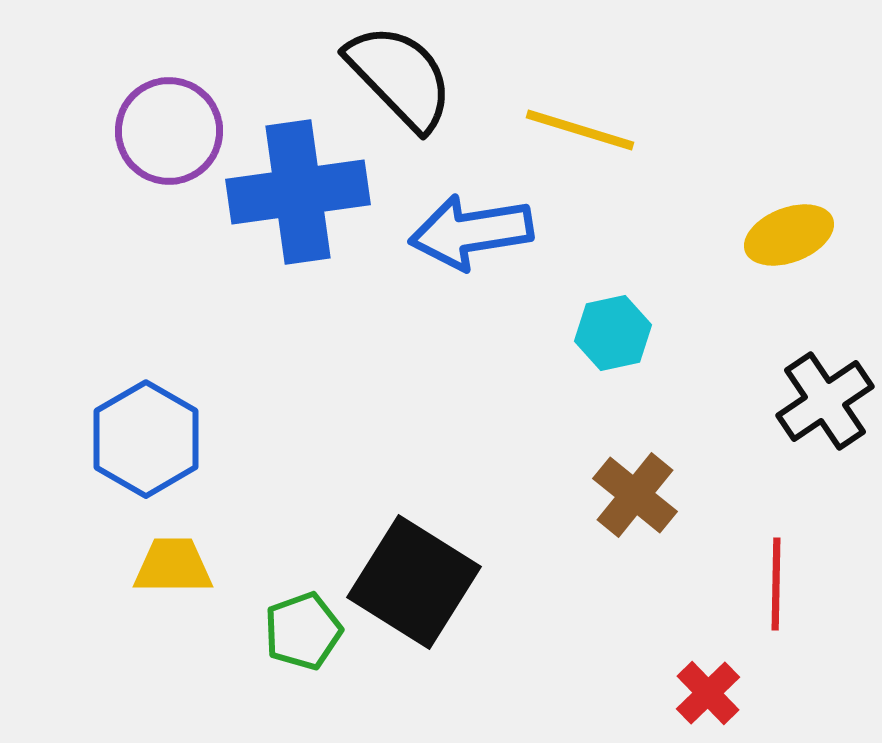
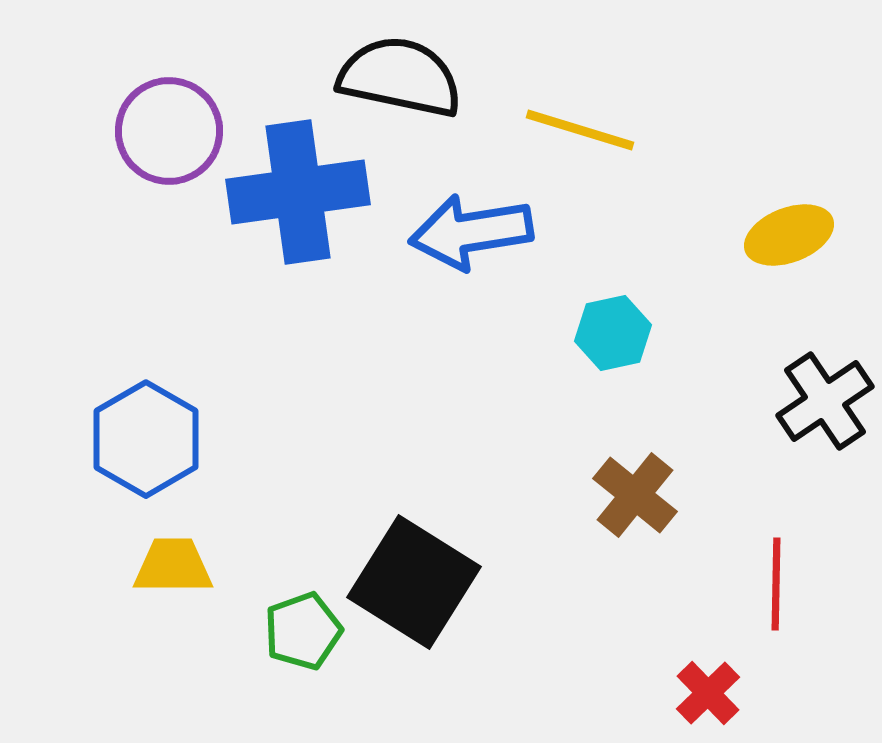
black semicircle: rotated 34 degrees counterclockwise
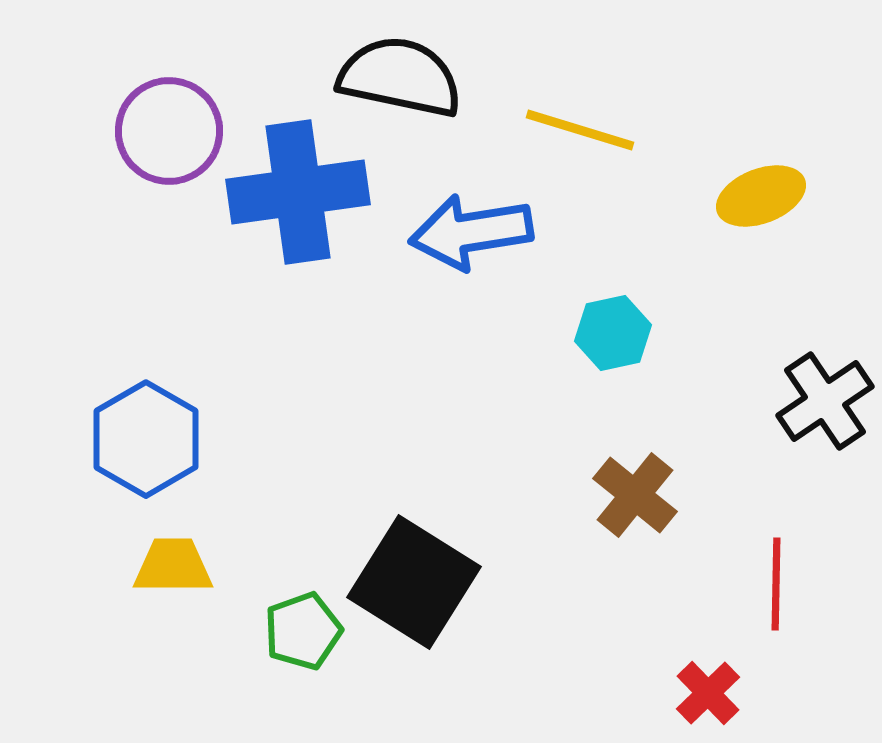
yellow ellipse: moved 28 px left, 39 px up
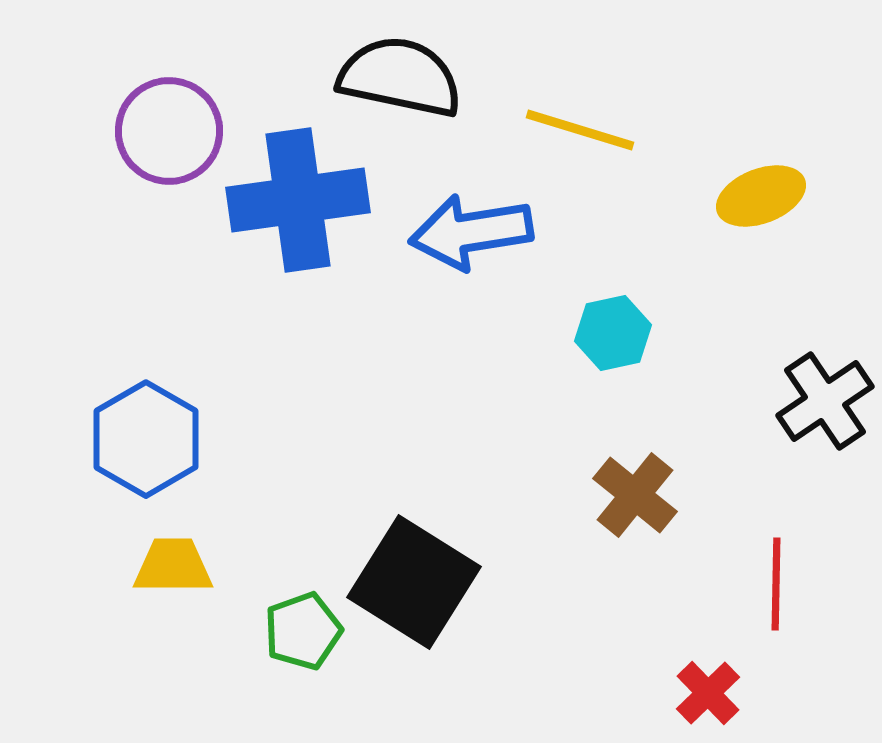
blue cross: moved 8 px down
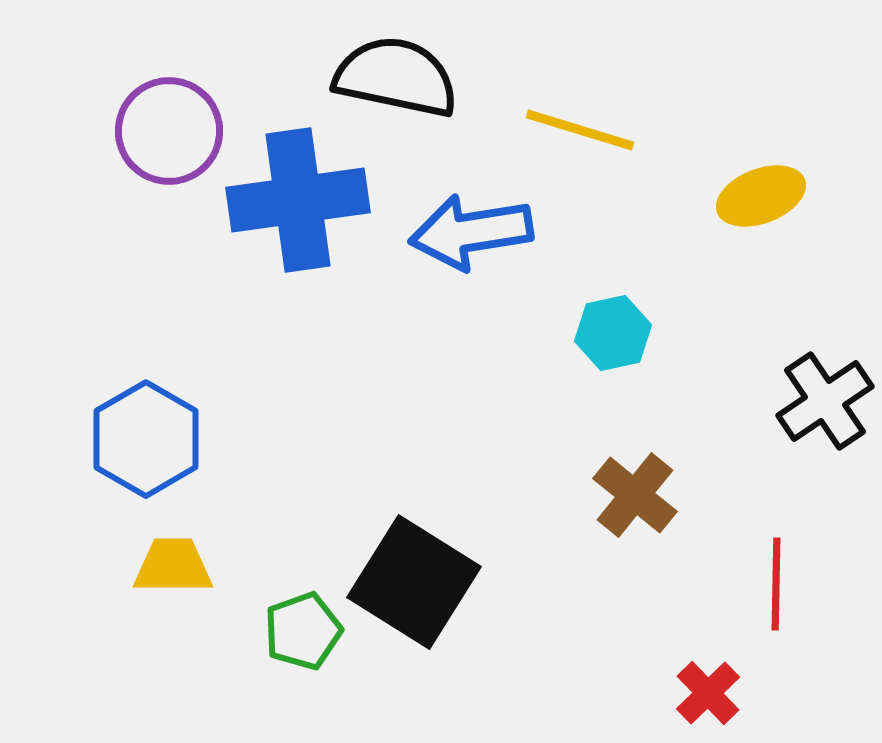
black semicircle: moved 4 px left
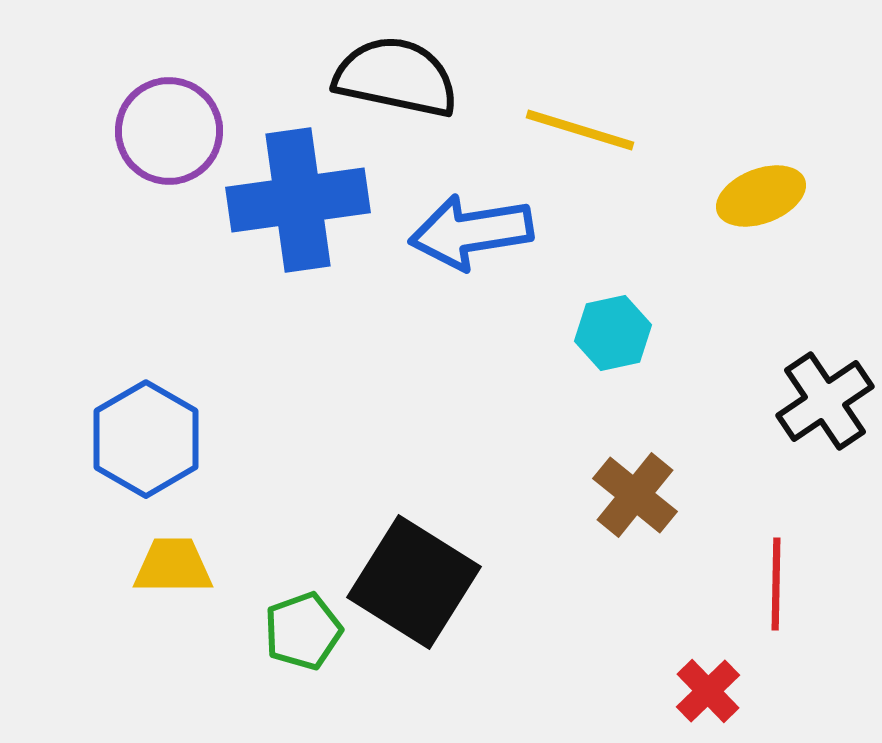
red cross: moved 2 px up
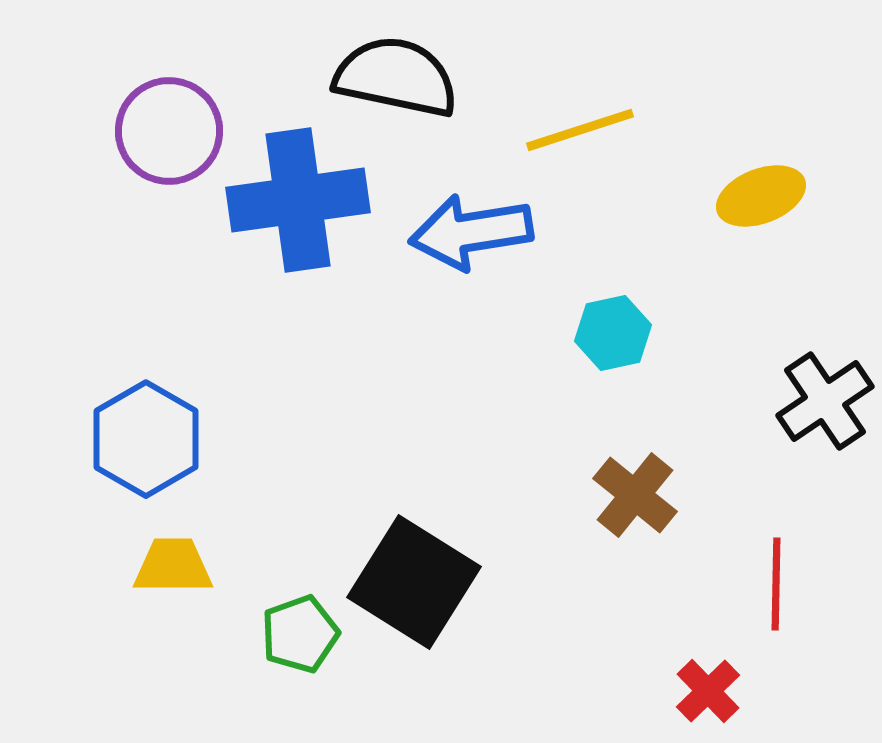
yellow line: rotated 35 degrees counterclockwise
green pentagon: moved 3 px left, 3 px down
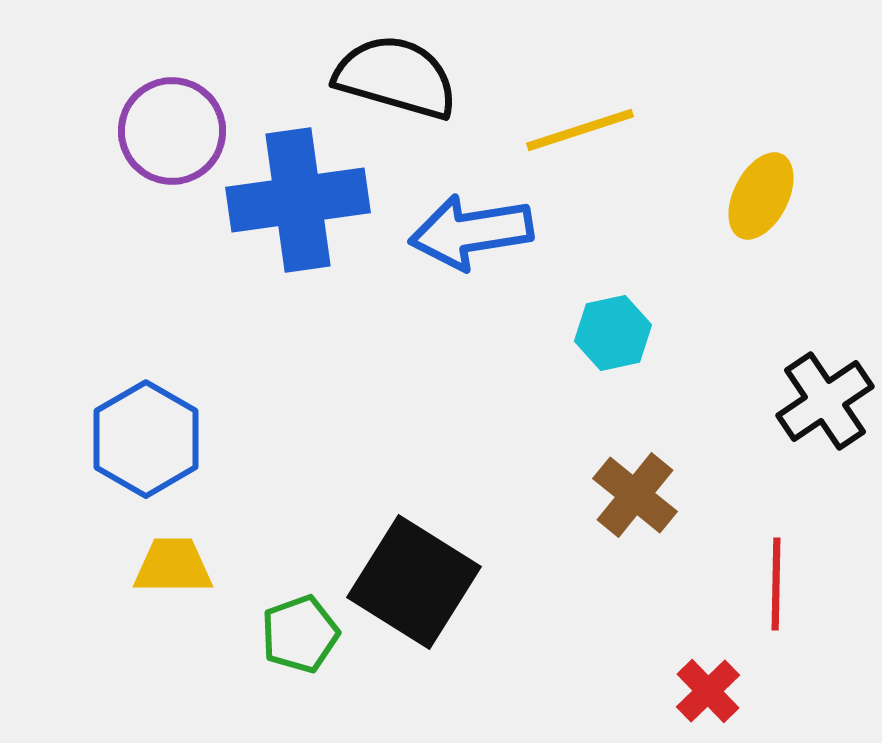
black semicircle: rotated 4 degrees clockwise
purple circle: moved 3 px right
yellow ellipse: rotated 42 degrees counterclockwise
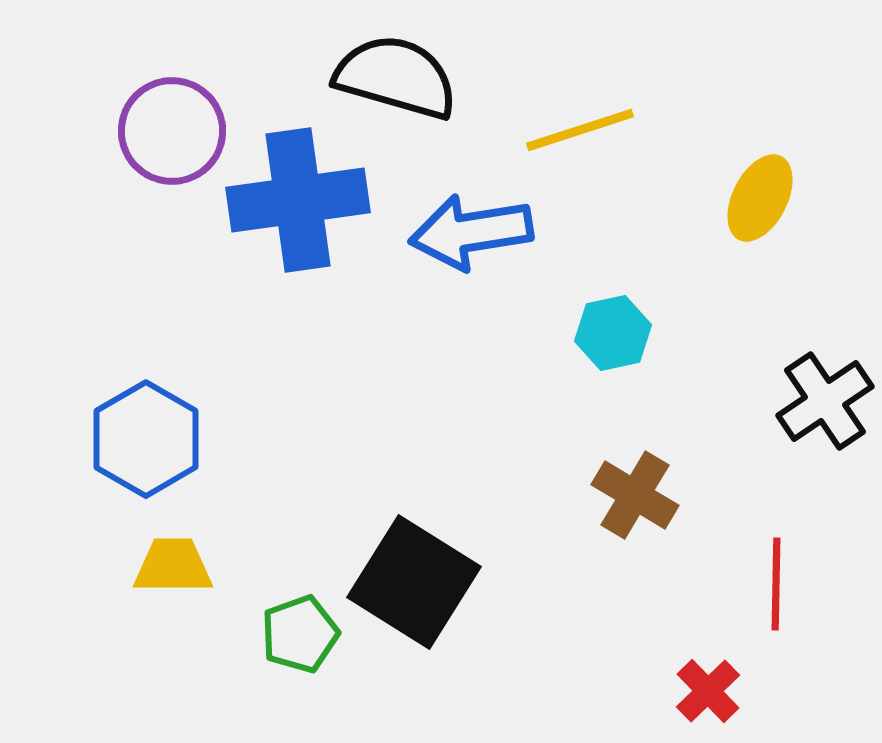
yellow ellipse: moved 1 px left, 2 px down
brown cross: rotated 8 degrees counterclockwise
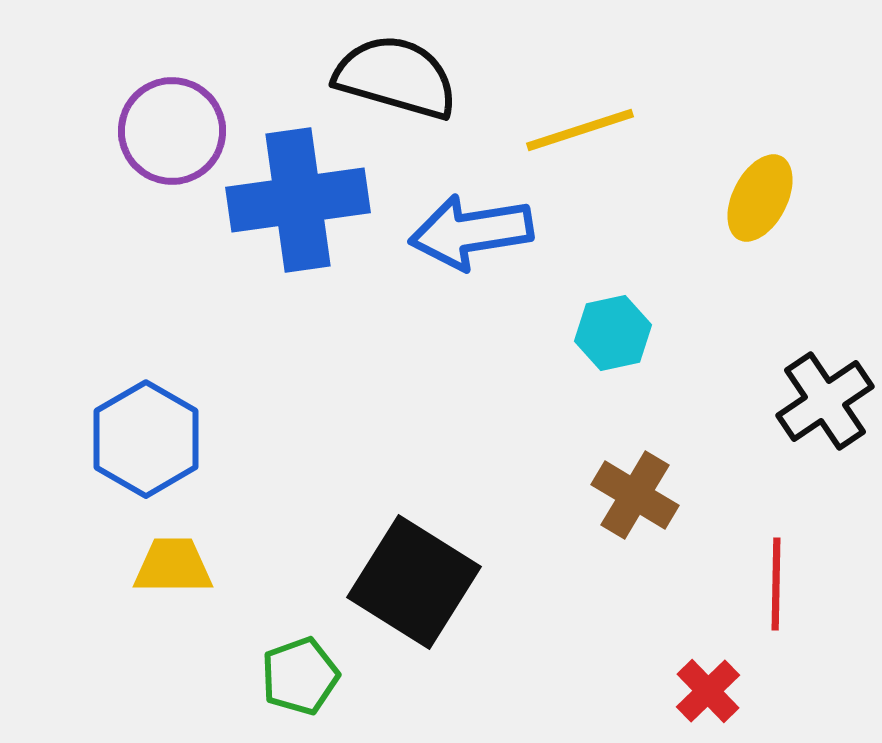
green pentagon: moved 42 px down
